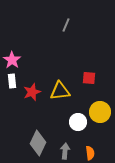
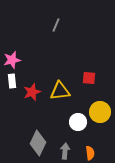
gray line: moved 10 px left
pink star: rotated 24 degrees clockwise
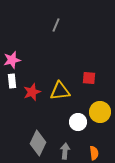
orange semicircle: moved 4 px right
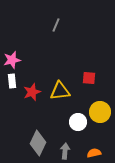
orange semicircle: rotated 96 degrees counterclockwise
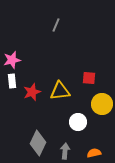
yellow circle: moved 2 px right, 8 px up
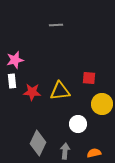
gray line: rotated 64 degrees clockwise
pink star: moved 3 px right
red star: rotated 24 degrees clockwise
white circle: moved 2 px down
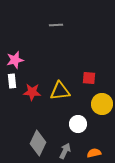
gray arrow: rotated 21 degrees clockwise
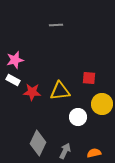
white rectangle: moved 1 px right, 1 px up; rotated 56 degrees counterclockwise
white circle: moved 7 px up
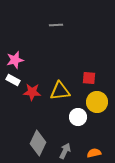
yellow circle: moved 5 px left, 2 px up
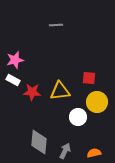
gray diamond: moved 1 px right, 1 px up; rotated 20 degrees counterclockwise
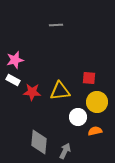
orange semicircle: moved 1 px right, 22 px up
